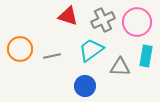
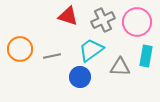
blue circle: moved 5 px left, 9 px up
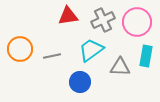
red triangle: rotated 25 degrees counterclockwise
blue circle: moved 5 px down
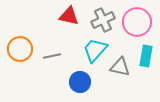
red triangle: moved 1 px right; rotated 20 degrees clockwise
cyan trapezoid: moved 4 px right; rotated 12 degrees counterclockwise
gray triangle: rotated 10 degrees clockwise
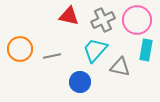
pink circle: moved 2 px up
cyan rectangle: moved 6 px up
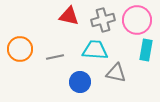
gray cross: rotated 10 degrees clockwise
cyan trapezoid: rotated 52 degrees clockwise
gray line: moved 3 px right, 1 px down
gray triangle: moved 4 px left, 6 px down
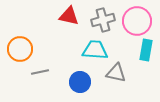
pink circle: moved 1 px down
gray line: moved 15 px left, 15 px down
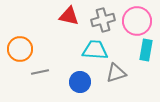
gray triangle: rotated 30 degrees counterclockwise
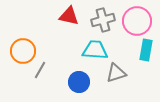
orange circle: moved 3 px right, 2 px down
gray line: moved 2 px up; rotated 48 degrees counterclockwise
blue circle: moved 1 px left
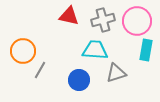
blue circle: moved 2 px up
